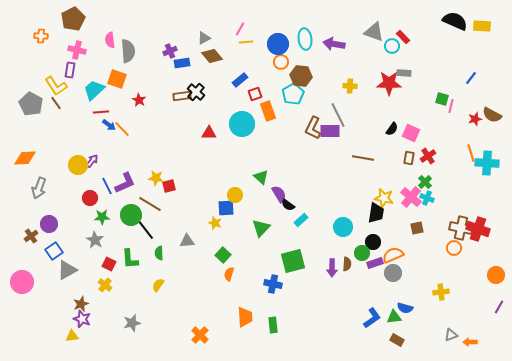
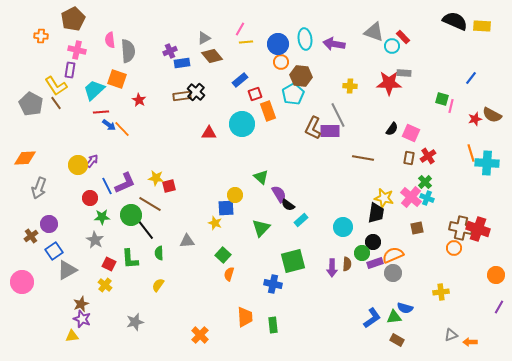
gray star at (132, 323): moved 3 px right, 1 px up
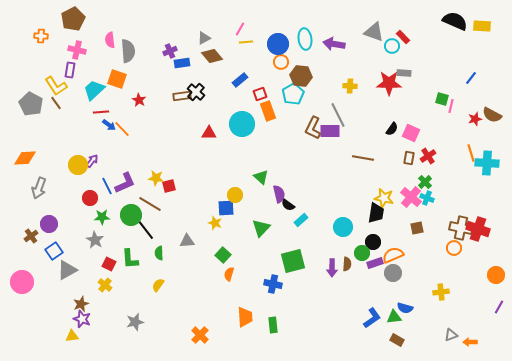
red square at (255, 94): moved 5 px right
purple semicircle at (279, 194): rotated 18 degrees clockwise
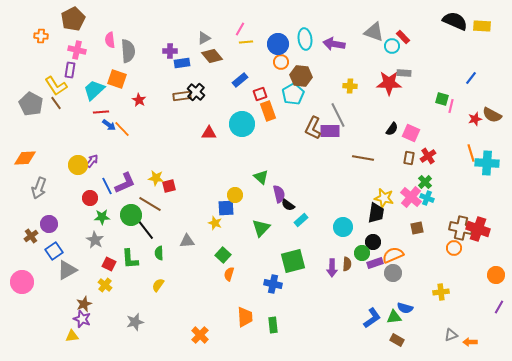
purple cross at (170, 51): rotated 24 degrees clockwise
brown star at (81, 304): moved 3 px right
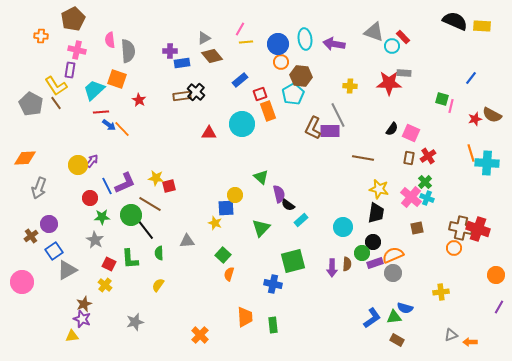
yellow star at (384, 198): moved 5 px left, 9 px up
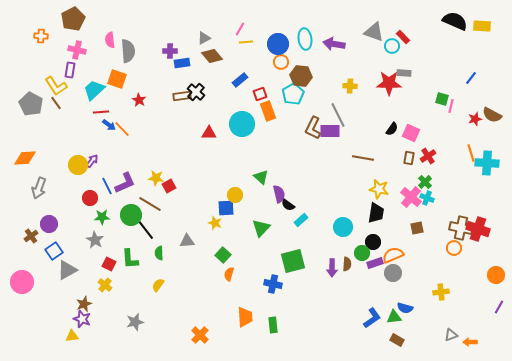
red square at (169, 186): rotated 16 degrees counterclockwise
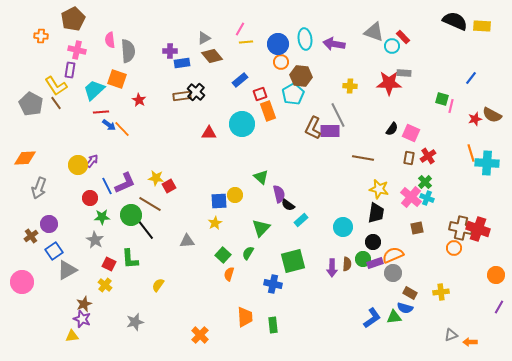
blue square at (226, 208): moved 7 px left, 7 px up
yellow star at (215, 223): rotated 24 degrees clockwise
green semicircle at (159, 253): moved 89 px right; rotated 32 degrees clockwise
green circle at (362, 253): moved 1 px right, 6 px down
brown rectangle at (397, 340): moved 13 px right, 47 px up
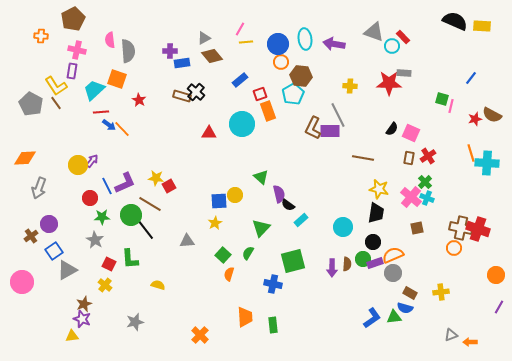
purple rectangle at (70, 70): moved 2 px right, 1 px down
brown rectangle at (182, 96): rotated 24 degrees clockwise
yellow semicircle at (158, 285): rotated 72 degrees clockwise
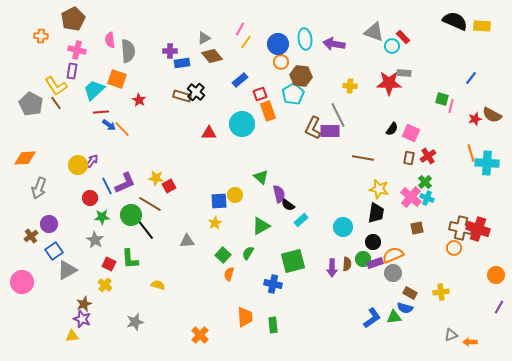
yellow line at (246, 42): rotated 48 degrees counterclockwise
green triangle at (261, 228): moved 2 px up; rotated 18 degrees clockwise
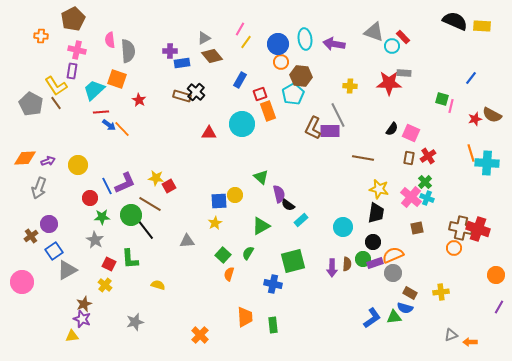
blue rectangle at (240, 80): rotated 21 degrees counterclockwise
purple arrow at (92, 161): moved 44 px left; rotated 32 degrees clockwise
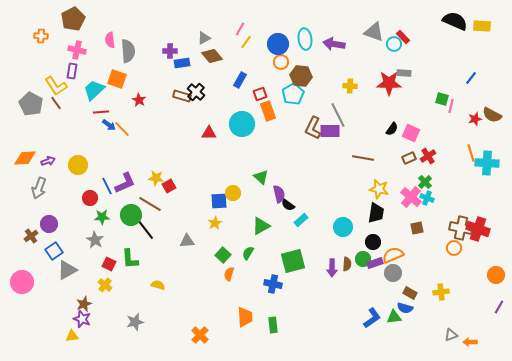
cyan circle at (392, 46): moved 2 px right, 2 px up
brown rectangle at (409, 158): rotated 56 degrees clockwise
yellow circle at (235, 195): moved 2 px left, 2 px up
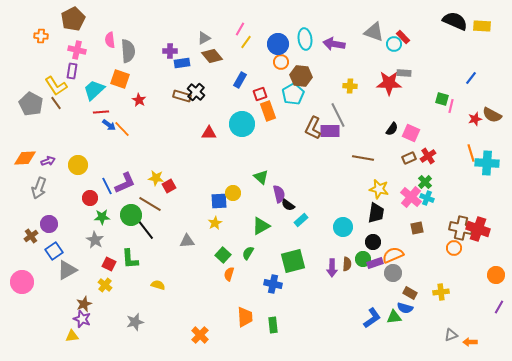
orange square at (117, 79): moved 3 px right
